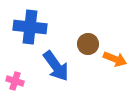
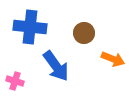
brown circle: moved 4 px left, 11 px up
orange arrow: moved 2 px left
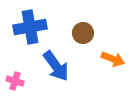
blue cross: rotated 16 degrees counterclockwise
brown circle: moved 1 px left
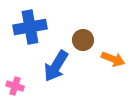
brown circle: moved 7 px down
blue arrow: rotated 68 degrees clockwise
pink cross: moved 5 px down
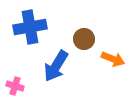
brown circle: moved 1 px right, 1 px up
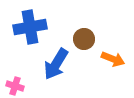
blue arrow: moved 2 px up
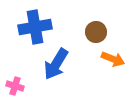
blue cross: moved 5 px right
brown circle: moved 12 px right, 7 px up
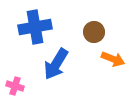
brown circle: moved 2 px left
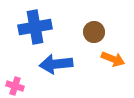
blue arrow: rotated 52 degrees clockwise
